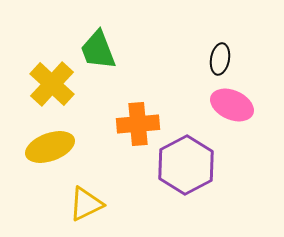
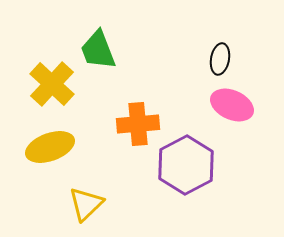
yellow triangle: rotated 18 degrees counterclockwise
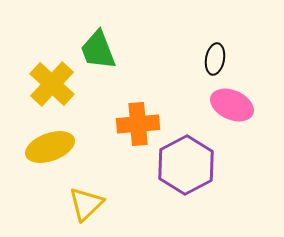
black ellipse: moved 5 px left
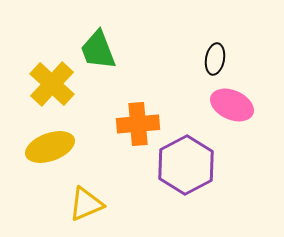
yellow triangle: rotated 21 degrees clockwise
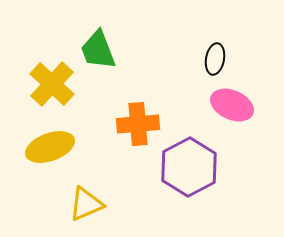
purple hexagon: moved 3 px right, 2 px down
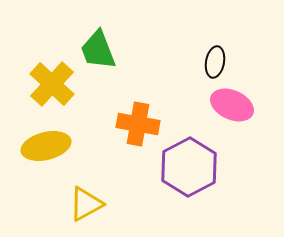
black ellipse: moved 3 px down
orange cross: rotated 15 degrees clockwise
yellow ellipse: moved 4 px left, 1 px up; rotated 6 degrees clockwise
yellow triangle: rotated 6 degrees counterclockwise
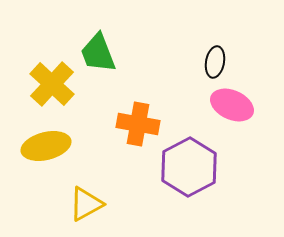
green trapezoid: moved 3 px down
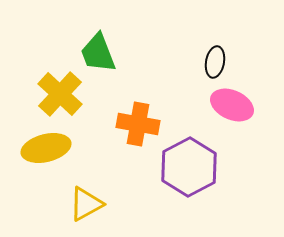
yellow cross: moved 8 px right, 10 px down
yellow ellipse: moved 2 px down
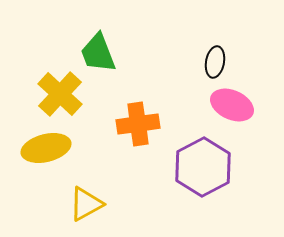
orange cross: rotated 18 degrees counterclockwise
purple hexagon: moved 14 px right
